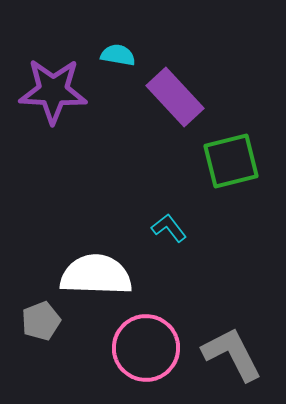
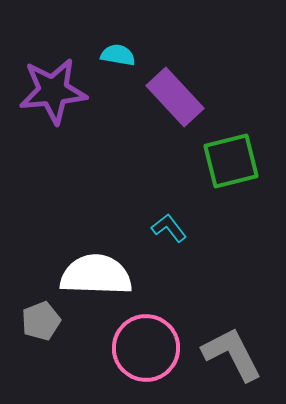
purple star: rotated 8 degrees counterclockwise
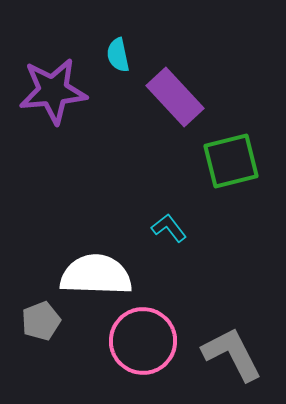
cyan semicircle: rotated 112 degrees counterclockwise
pink circle: moved 3 px left, 7 px up
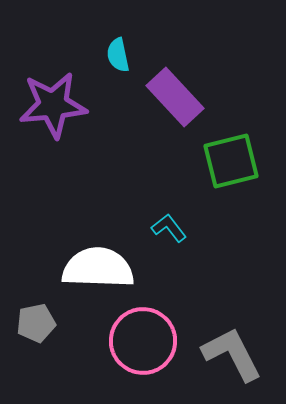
purple star: moved 14 px down
white semicircle: moved 2 px right, 7 px up
gray pentagon: moved 5 px left, 2 px down; rotated 9 degrees clockwise
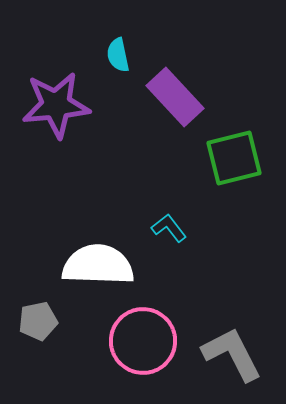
purple star: moved 3 px right
green square: moved 3 px right, 3 px up
white semicircle: moved 3 px up
gray pentagon: moved 2 px right, 2 px up
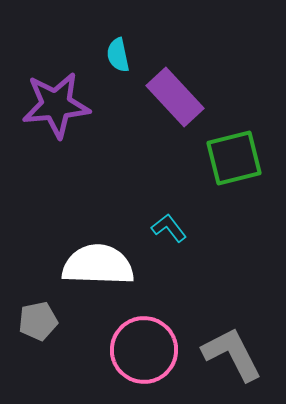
pink circle: moved 1 px right, 9 px down
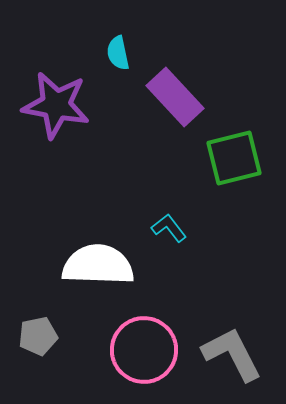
cyan semicircle: moved 2 px up
purple star: rotated 16 degrees clockwise
gray pentagon: moved 15 px down
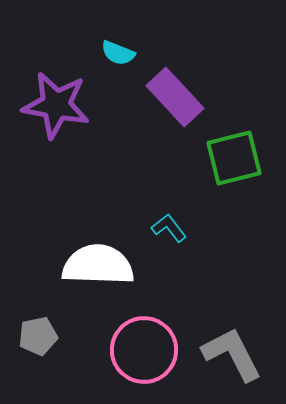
cyan semicircle: rotated 56 degrees counterclockwise
